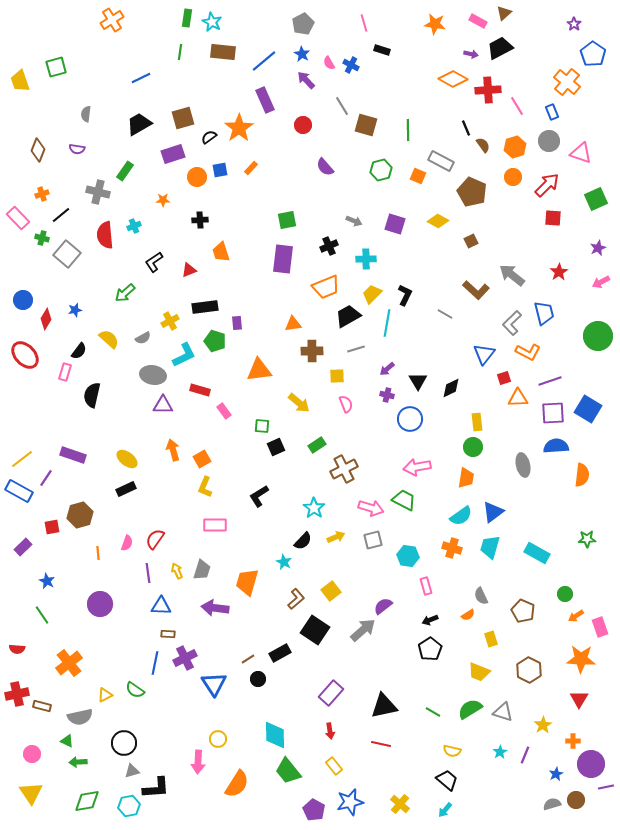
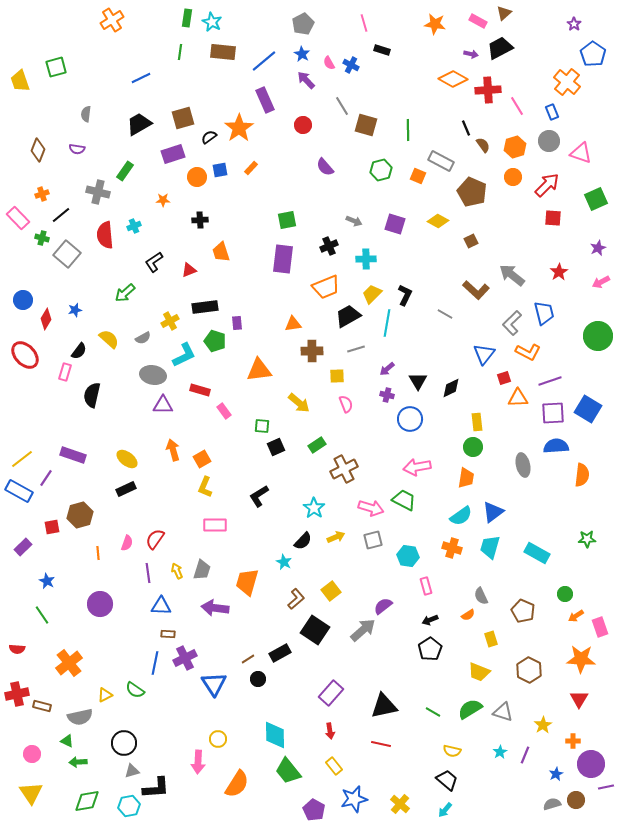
blue star at (350, 802): moved 4 px right, 3 px up
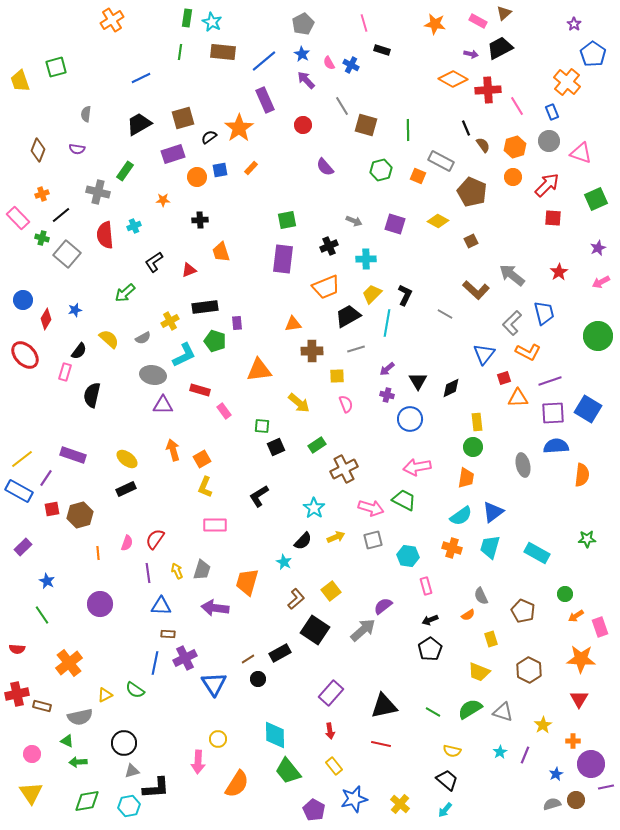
red square at (52, 527): moved 18 px up
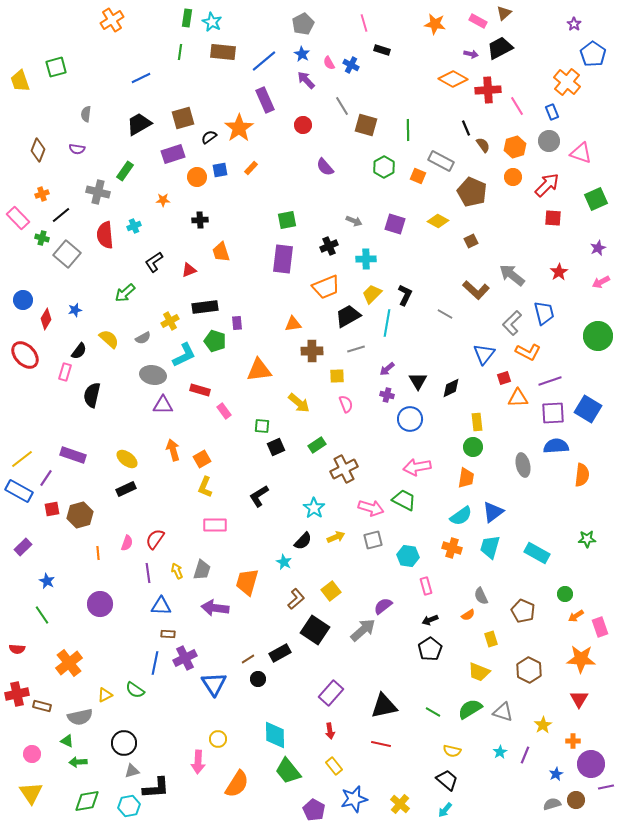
green hexagon at (381, 170): moved 3 px right, 3 px up; rotated 15 degrees counterclockwise
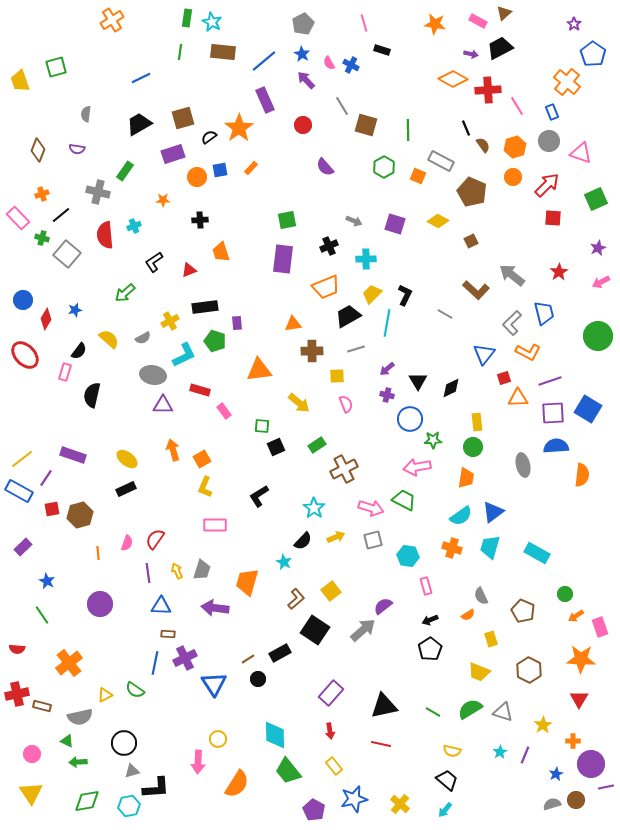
green star at (587, 539): moved 154 px left, 99 px up
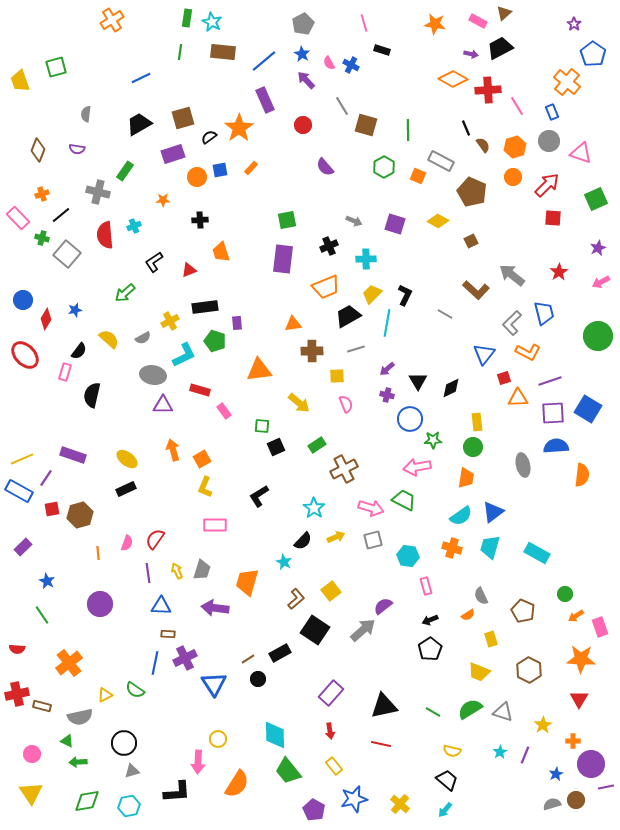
yellow line at (22, 459): rotated 15 degrees clockwise
black L-shape at (156, 788): moved 21 px right, 4 px down
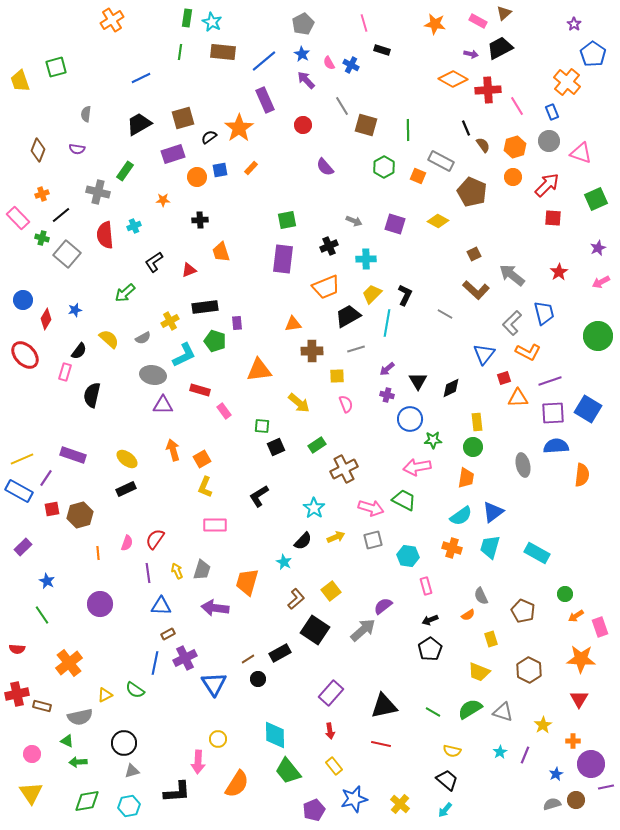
brown square at (471, 241): moved 3 px right, 13 px down
brown rectangle at (168, 634): rotated 32 degrees counterclockwise
purple pentagon at (314, 810): rotated 20 degrees clockwise
